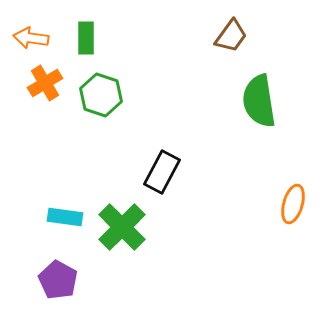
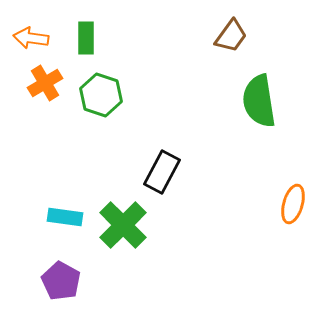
green cross: moved 1 px right, 2 px up
purple pentagon: moved 3 px right, 1 px down
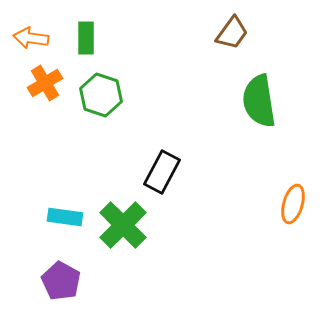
brown trapezoid: moved 1 px right, 3 px up
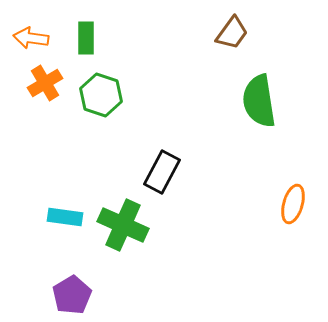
green cross: rotated 21 degrees counterclockwise
purple pentagon: moved 11 px right, 14 px down; rotated 12 degrees clockwise
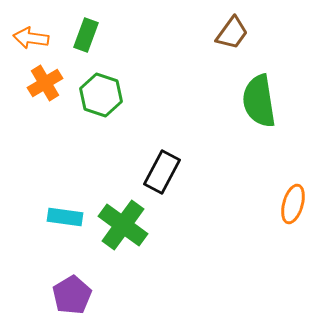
green rectangle: moved 3 px up; rotated 20 degrees clockwise
green cross: rotated 12 degrees clockwise
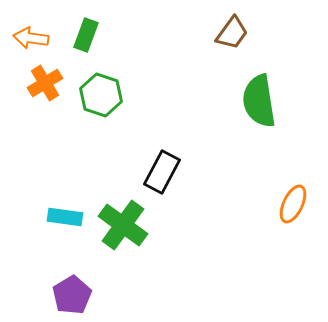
orange ellipse: rotated 9 degrees clockwise
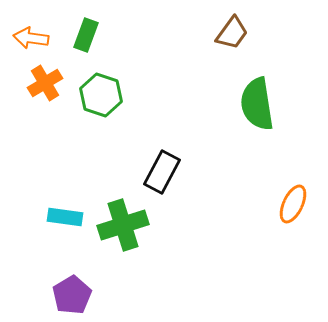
green semicircle: moved 2 px left, 3 px down
green cross: rotated 36 degrees clockwise
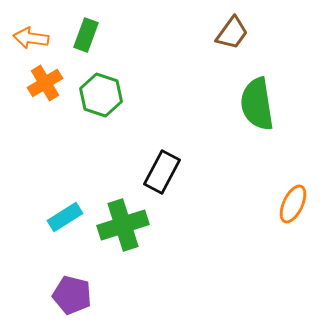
cyan rectangle: rotated 40 degrees counterclockwise
purple pentagon: rotated 27 degrees counterclockwise
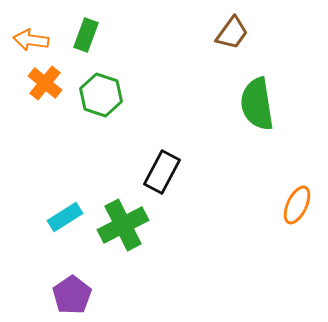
orange arrow: moved 2 px down
orange cross: rotated 20 degrees counterclockwise
orange ellipse: moved 4 px right, 1 px down
green cross: rotated 9 degrees counterclockwise
purple pentagon: rotated 24 degrees clockwise
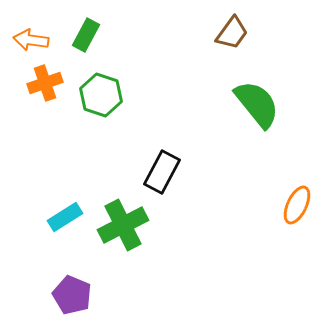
green rectangle: rotated 8 degrees clockwise
orange cross: rotated 32 degrees clockwise
green semicircle: rotated 150 degrees clockwise
purple pentagon: rotated 15 degrees counterclockwise
